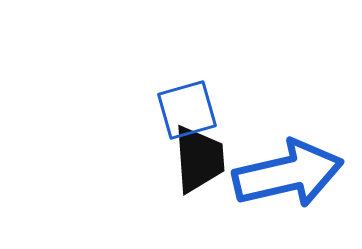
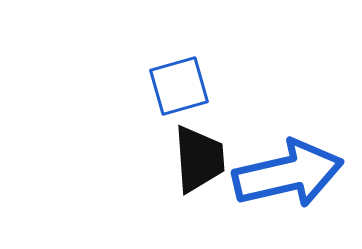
blue square: moved 8 px left, 24 px up
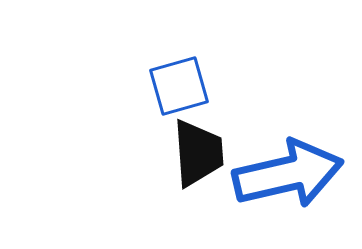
black trapezoid: moved 1 px left, 6 px up
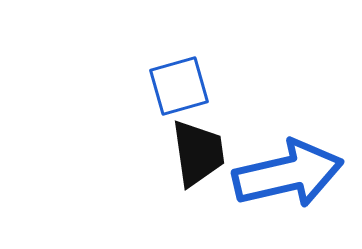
black trapezoid: rotated 4 degrees counterclockwise
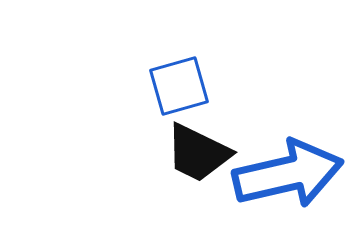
black trapezoid: rotated 124 degrees clockwise
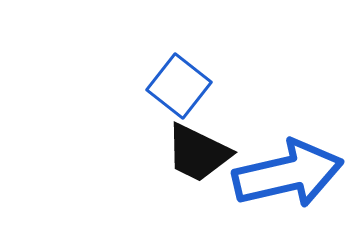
blue square: rotated 36 degrees counterclockwise
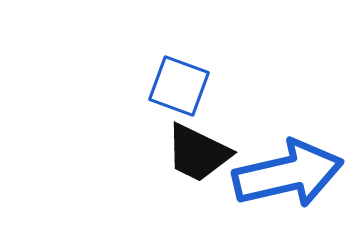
blue square: rotated 18 degrees counterclockwise
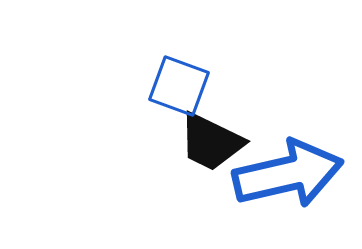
black trapezoid: moved 13 px right, 11 px up
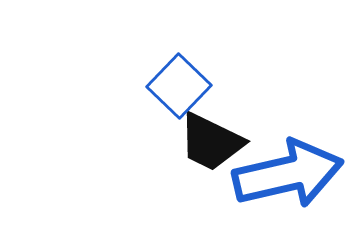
blue square: rotated 24 degrees clockwise
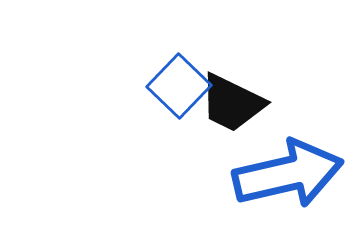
black trapezoid: moved 21 px right, 39 px up
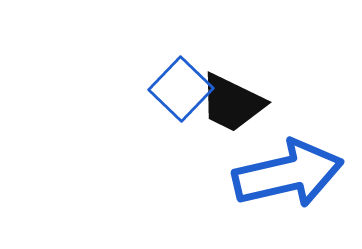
blue square: moved 2 px right, 3 px down
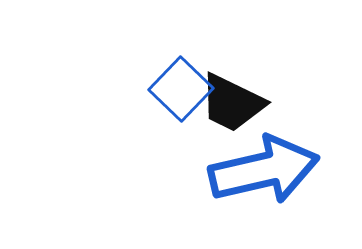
blue arrow: moved 24 px left, 4 px up
